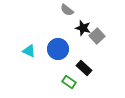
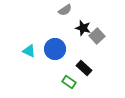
gray semicircle: moved 2 px left; rotated 72 degrees counterclockwise
blue circle: moved 3 px left
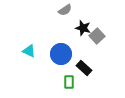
blue circle: moved 6 px right, 5 px down
green rectangle: rotated 56 degrees clockwise
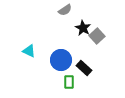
black star: rotated 14 degrees clockwise
blue circle: moved 6 px down
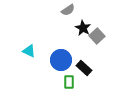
gray semicircle: moved 3 px right
